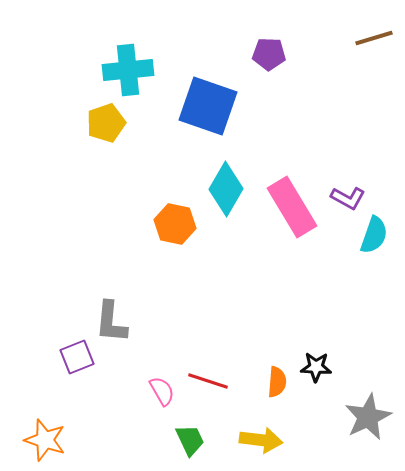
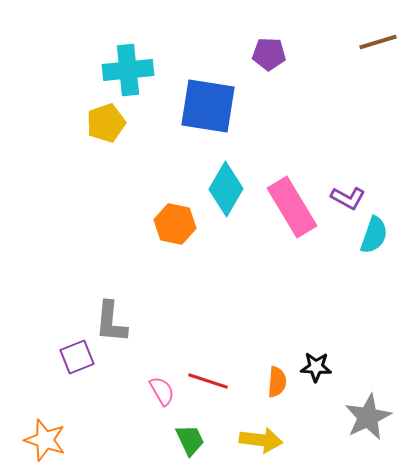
brown line: moved 4 px right, 4 px down
blue square: rotated 10 degrees counterclockwise
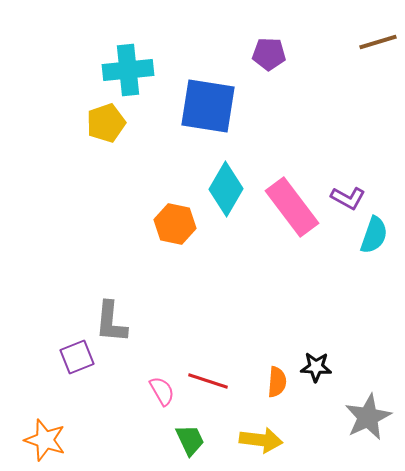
pink rectangle: rotated 6 degrees counterclockwise
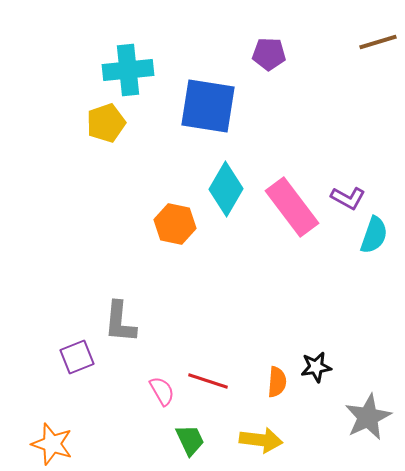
gray L-shape: moved 9 px right
black star: rotated 12 degrees counterclockwise
orange star: moved 7 px right, 4 px down
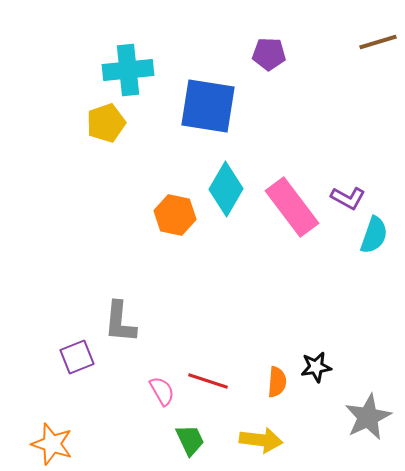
orange hexagon: moved 9 px up
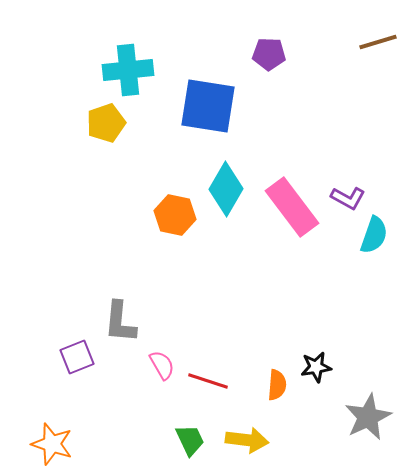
orange semicircle: moved 3 px down
pink semicircle: moved 26 px up
yellow arrow: moved 14 px left
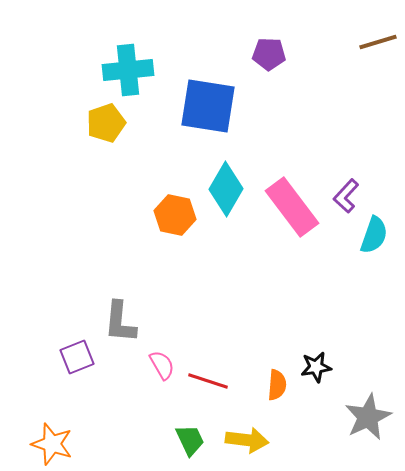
purple L-shape: moved 2 px left, 2 px up; rotated 104 degrees clockwise
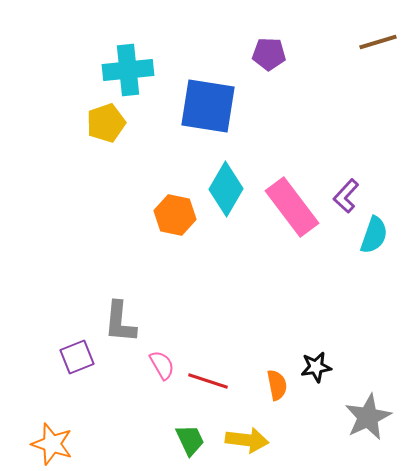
orange semicircle: rotated 16 degrees counterclockwise
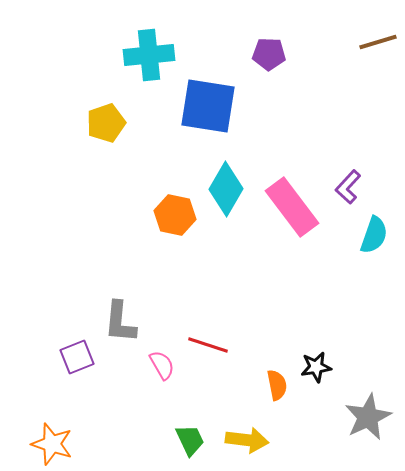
cyan cross: moved 21 px right, 15 px up
purple L-shape: moved 2 px right, 9 px up
red line: moved 36 px up
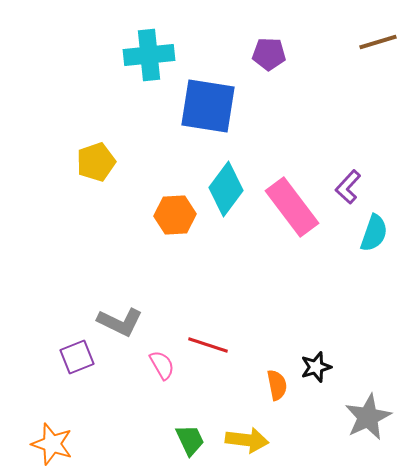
yellow pentagon: moved 10 px left, 39 px down
cyan diamond: rotated 6 degrees clockwise
orange hexagon: rotated 15 degrees counterclockwise
cyan semicircle: moved 2 px up
gray L-shape: rotated 69 degrees counterclockwise
black star: rotated 8 degrees counterclockwise
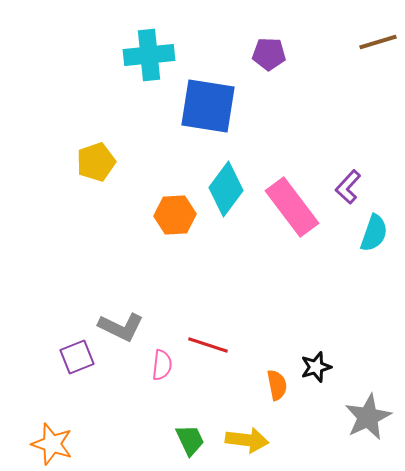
gray L-shape: moved 1 px right, 5 px down
pink semicircle: rotated 36 degrees clockwise
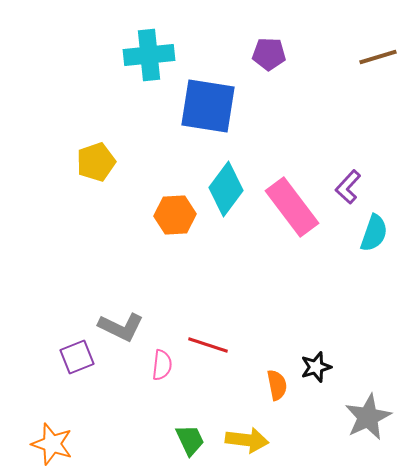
brown line: moved 15 px down
